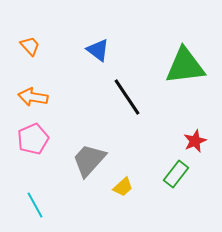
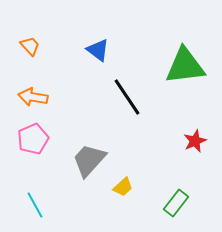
green rectangle: moved 29 px down
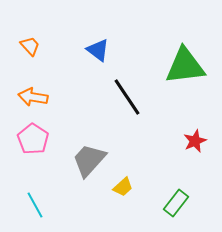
pink pentagon: rotated 16 degrees counterclockwise
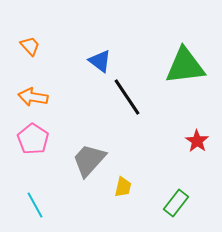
blue triangle: moved 2 px right, 11 px down
red star: moved 2 px right; rotated 15 degrees counterclockwise
yellow trapezoid: rotated 35 degrees counterclockwise
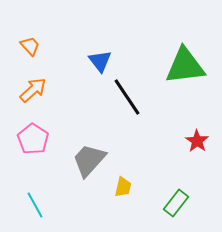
blue triangle: rotated 15 degrees clockwise
orange arrow: moved 7 px up; rotated 128 degrees clockwise
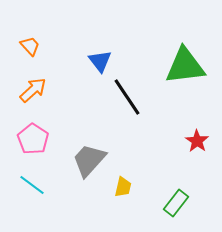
cyan line: moved 3 px left, 20 px up; rotated 24 degrees counterclockwise
